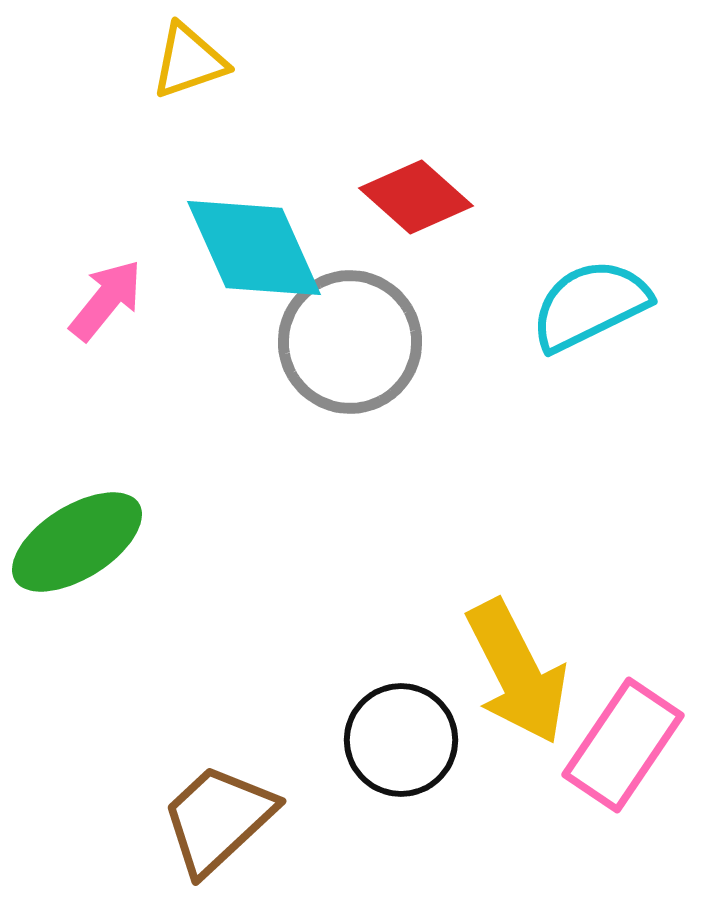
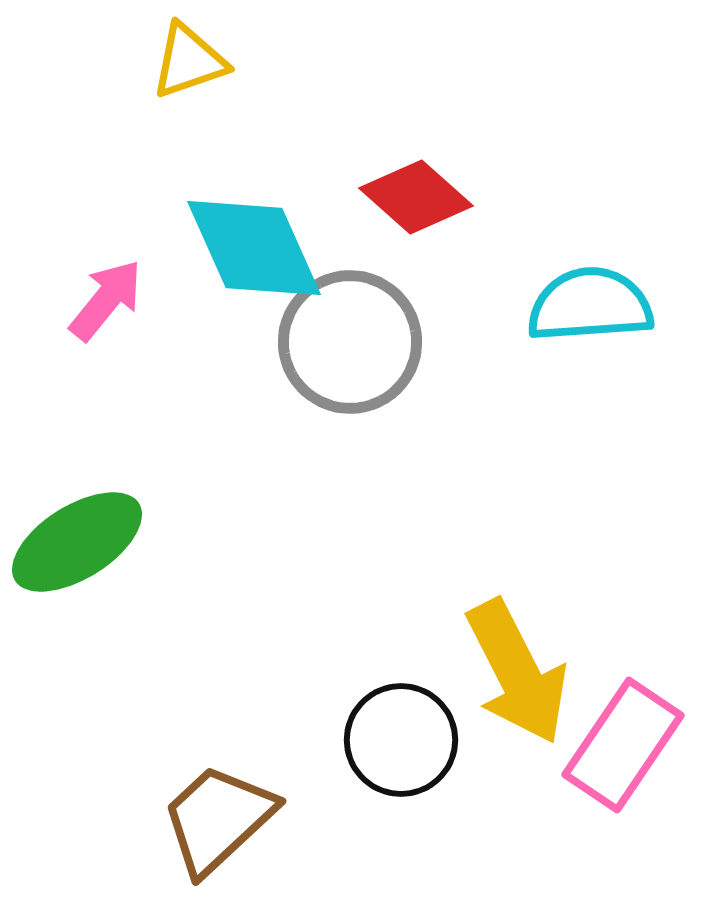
cyan semicircle: rotated 22 degrees clockwise
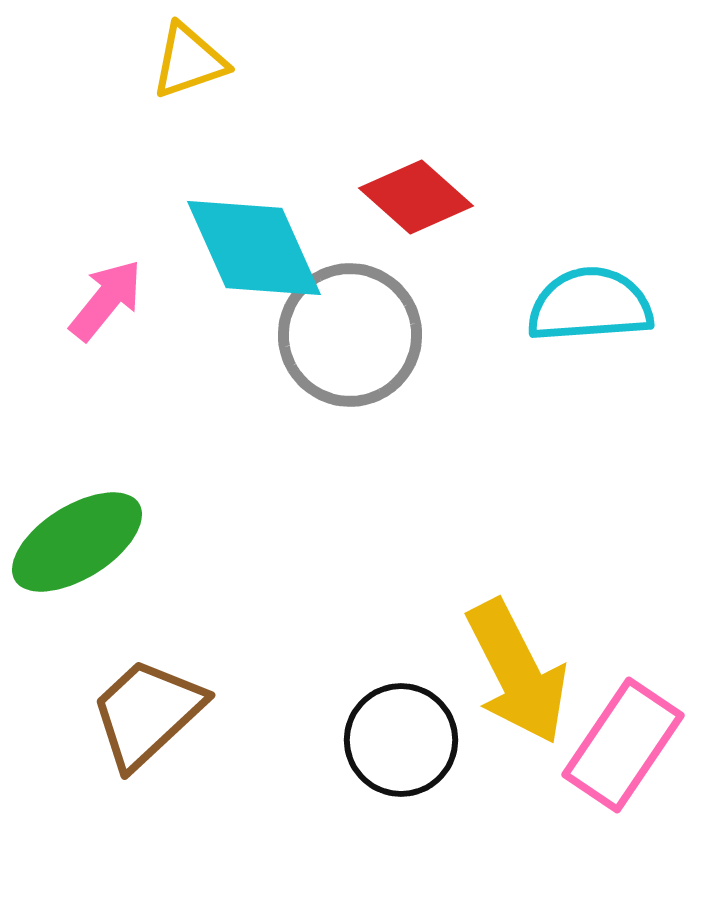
gray circle: moved 7 px up
brown trapezoid: moved 71 px left, 106 px up
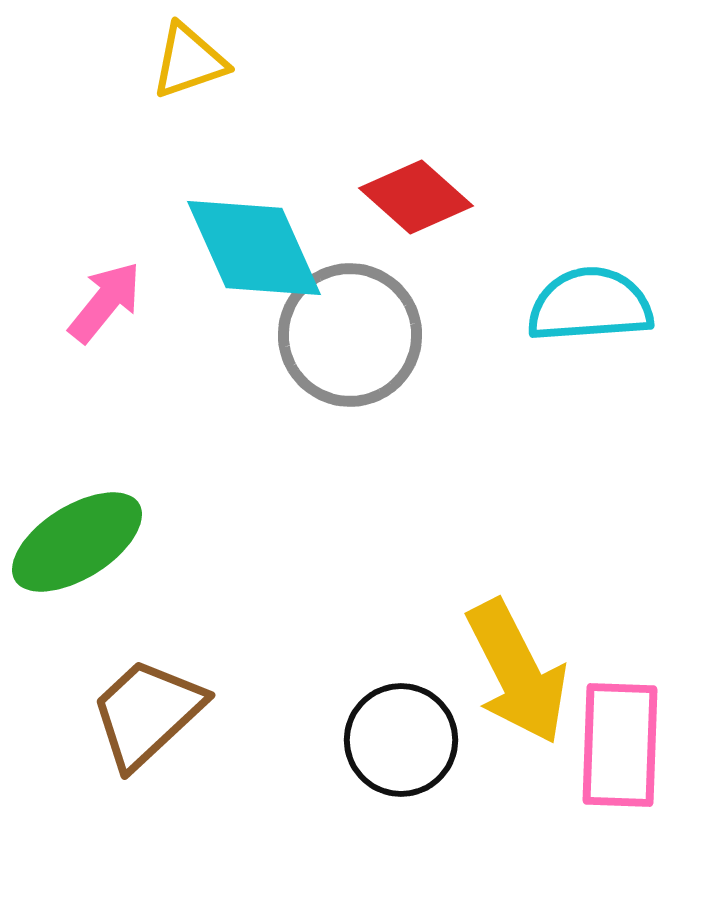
pink arrow: moved 1 px left, 2 px down
pink rectangle: moved 3 px left; rotated 32 degrees counterclockwise
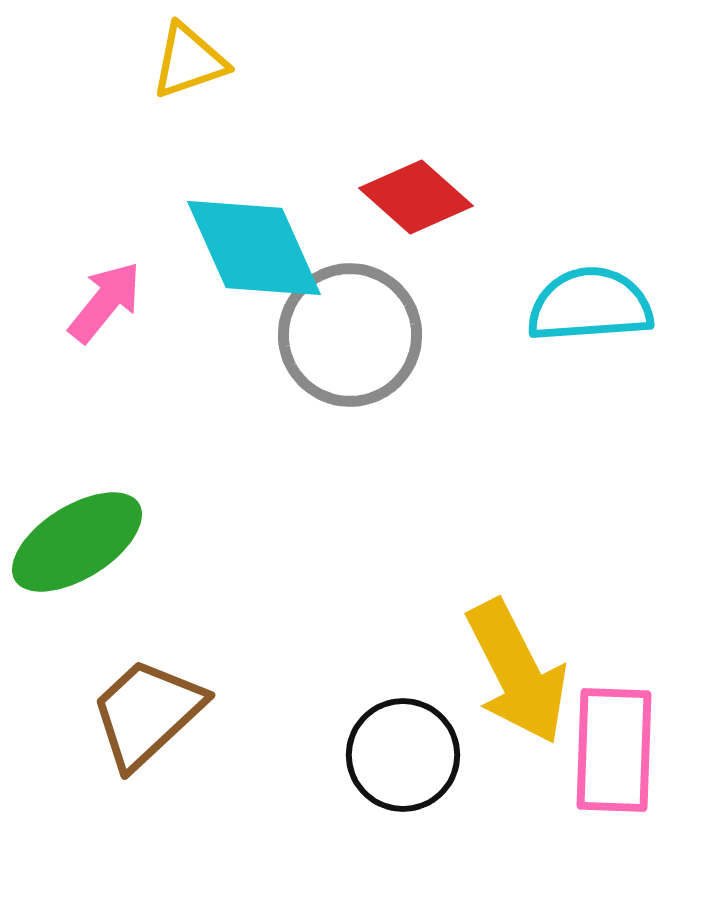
black circle: moved 2 px right, 15 px down
pink rectangle: moved 6 px left, 5 px down
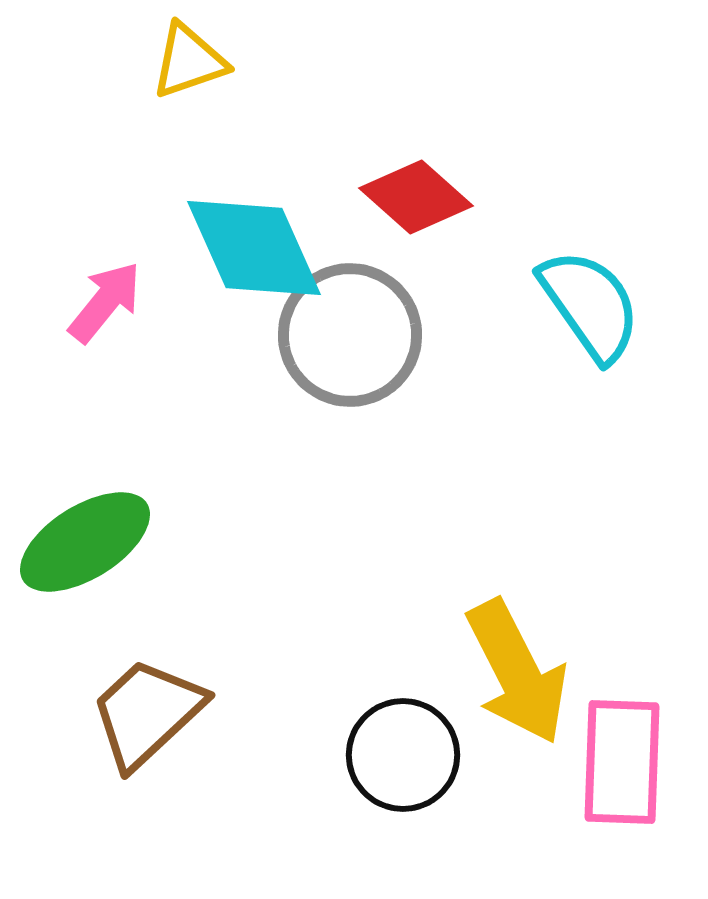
cyan semicircle: rotated 59 degrees clockwise
green ellipse: moved 8 px right
pink rectangle: moved 8 px right, 12 px down
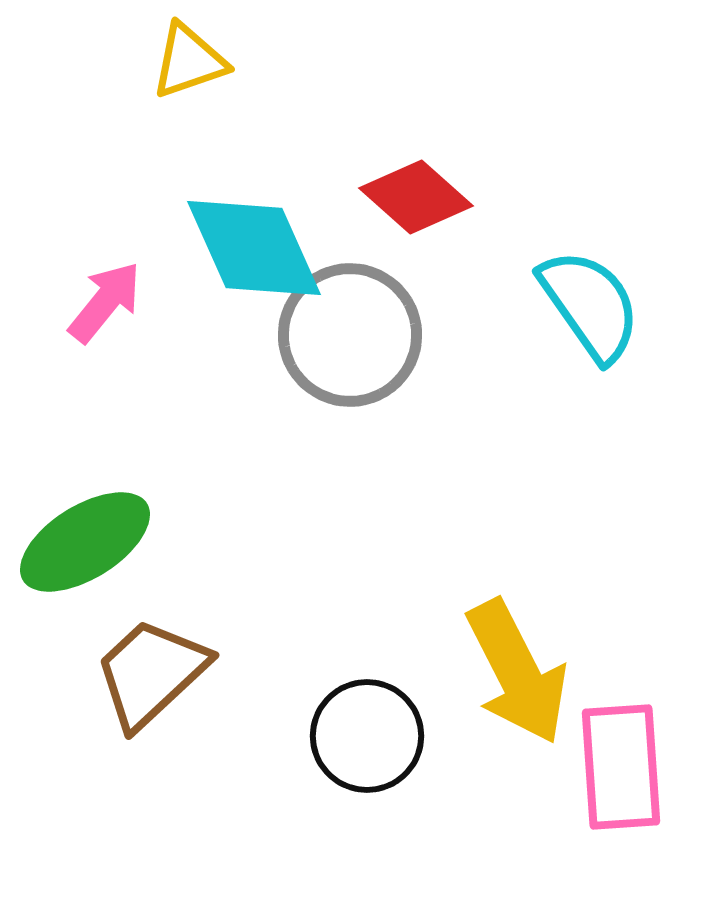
brown trapezoid: moved 4 px right, 40 px up
black circle: moved 36 px left, 19 px up
pink rectangle: moved 1 px left, 5 px down; rotated 6 degrees counterclockwise
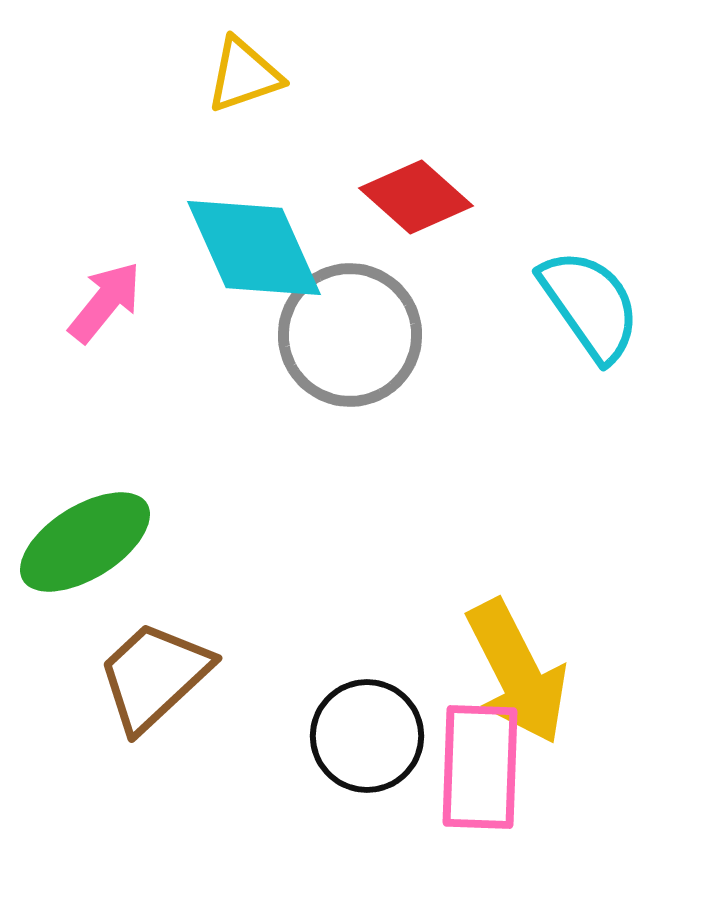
yellow triangle: moved 55 px right, 14 px down
brown trapezoid: moved 3 px right, 3 px down
pink rectangle: moved 141 px left; rotated 6 degrees clockwise
